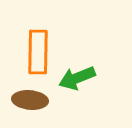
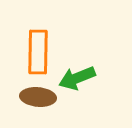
brown ellipse: moved 8 px right, 3 px up
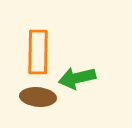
green arrow: rotated 9 degrees clockwise
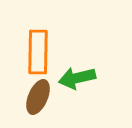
brown ellipse: rotated 72 degrees counterclockwise
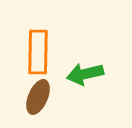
green arrow: moved 8 px right, 4 px up
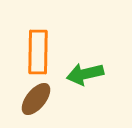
brown ellipse: moved 2 px left, 2 px down; rotated 16 degrees clockwise
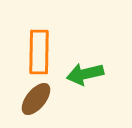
orange rectangle: moved 1 px right
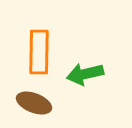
brown ellipse: moved 2 px left, 4 px down; rotated 72 degrees clockwise
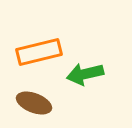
orange rectangle: rotated 75 degrees clockwise
